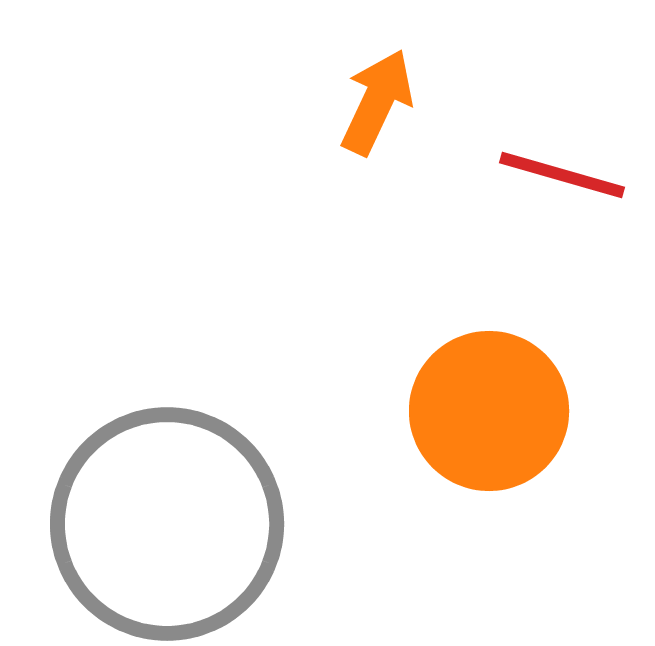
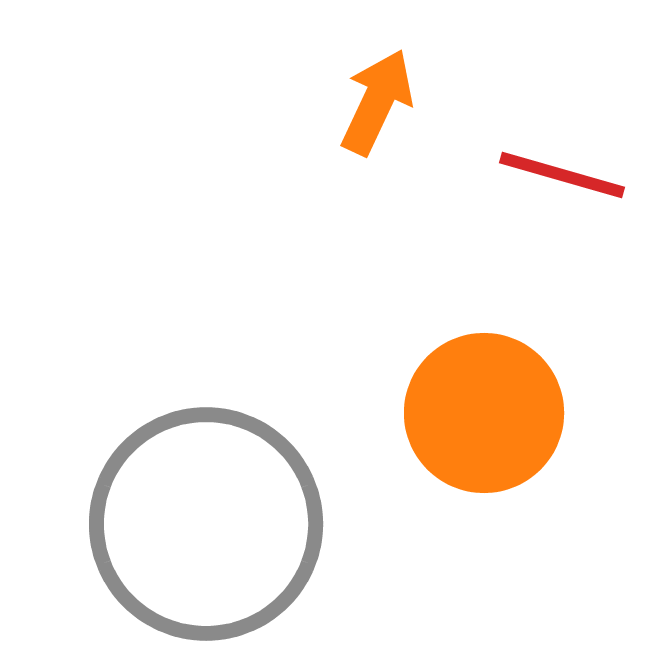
orange circle: moved 5 px left, 2 px down
gray circle: moved 39 px right
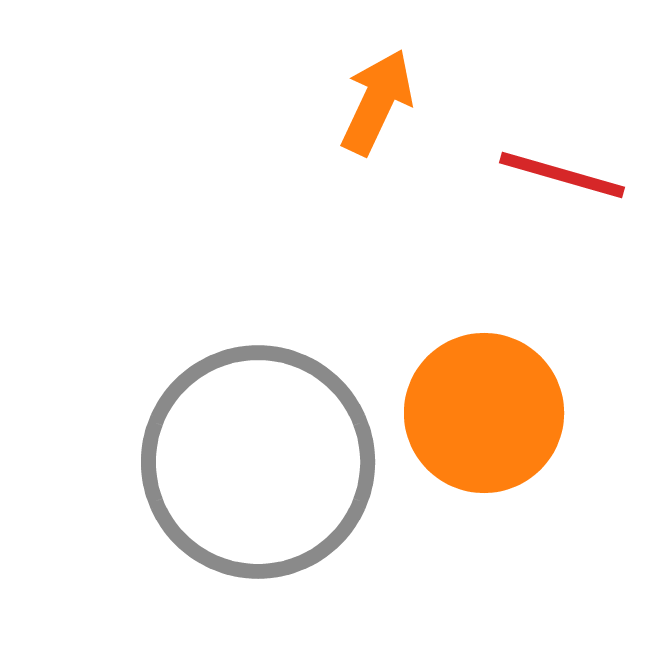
gray circle: moved 52 px right, 62 px up
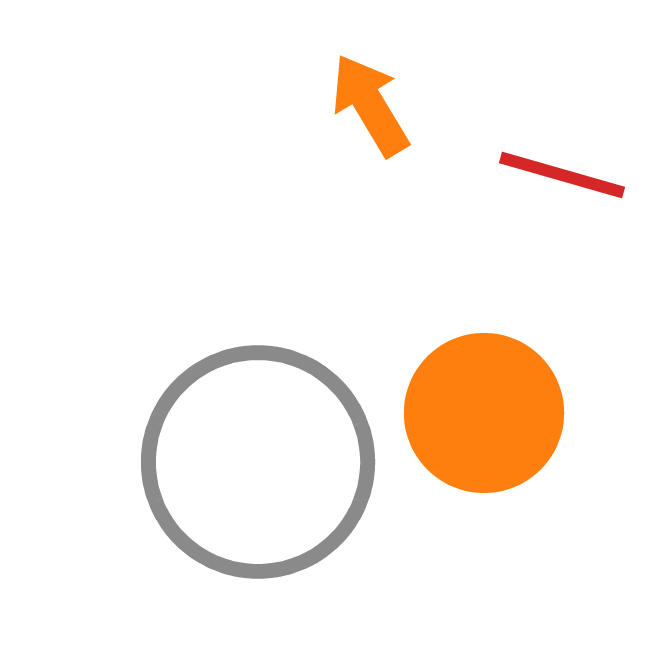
orange arrow: moved 7 px left, 3 px down; rotated 56 degrees counterclockwise
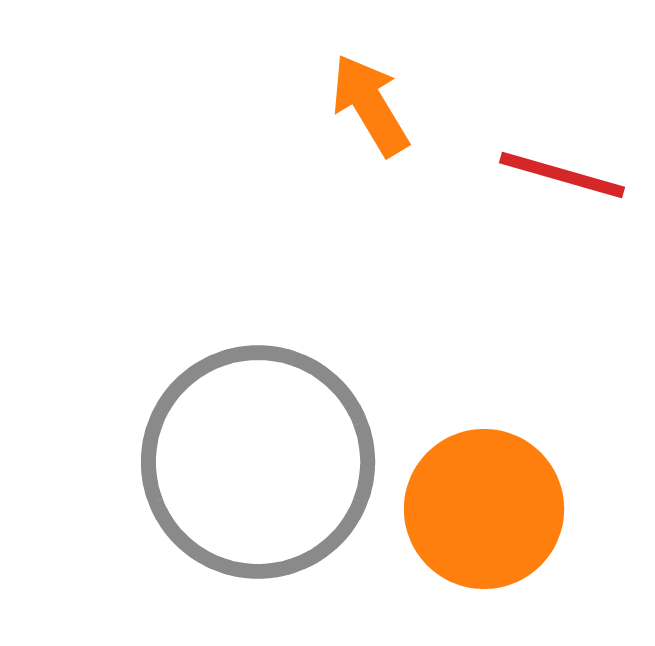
orange circle: moved 96 px down
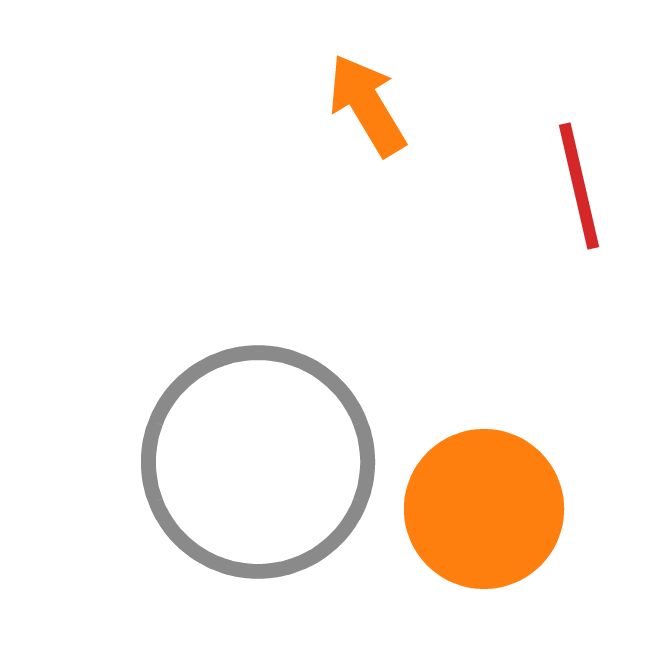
orange arrow: moved 3 px left
red line: moved 17 px right, 11 px down; rotated 61 degrees clockwise
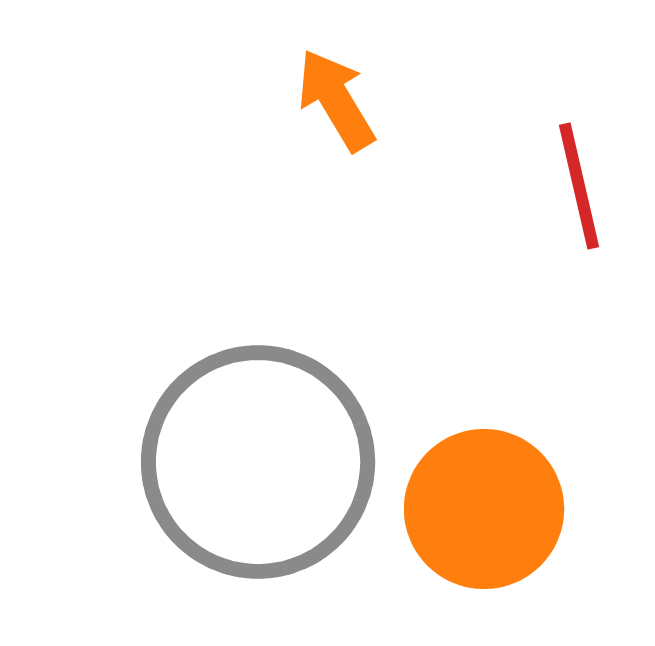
orange arrow: moved 31 px left, 5 px up
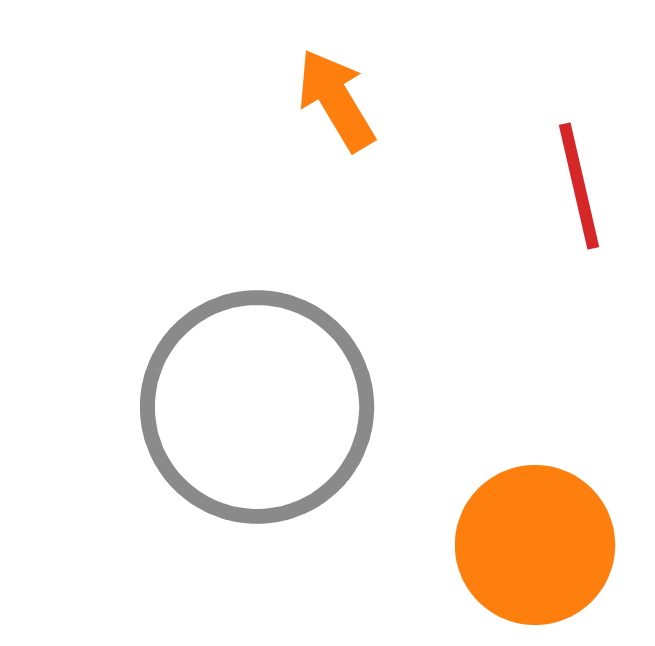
gray circle: moved 1 px left, 55 px up
orange circle: moved 51 px right, 36 px down
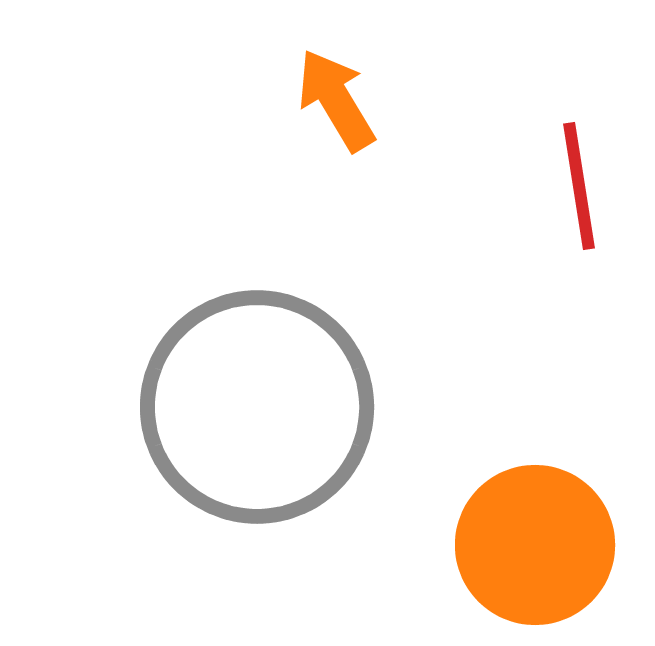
red line: rotated 4 degrees clockwise
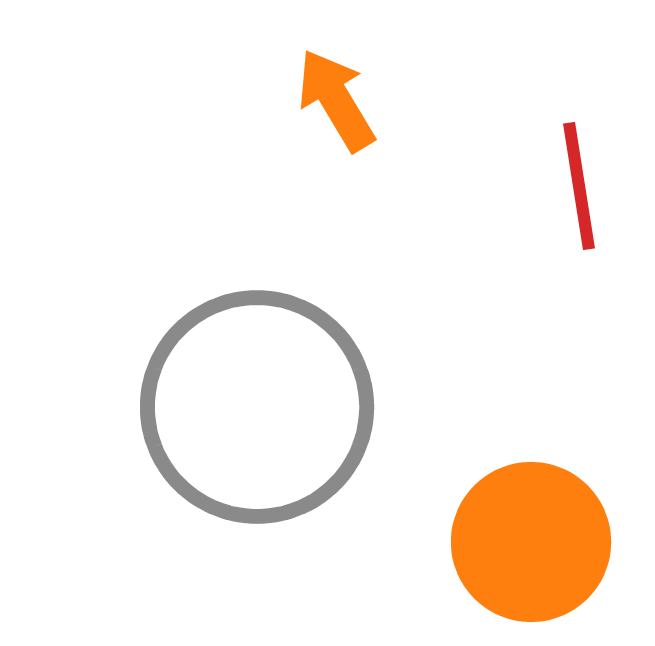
orange circle: moved 4 px left, 3 px up
